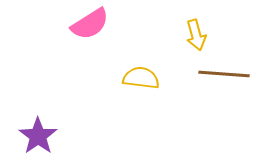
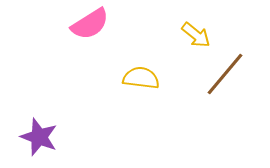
yellow arrow: rotated 36 degrees counterclockwise
brown line: moved 1 px right; rotated 54 degrees counterclockwise
purple star: moved 1 px right, 1 px down; rotated 15 degrees counterclockwise
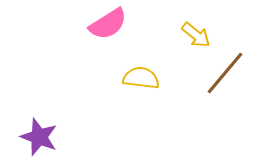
pink semicircle: moved 18 px right
brown line: moved 1 px up
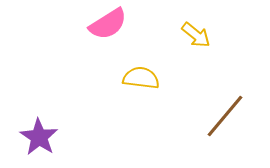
brown line: moved 43 px down
purple star: rotated 12 degrees clockwise
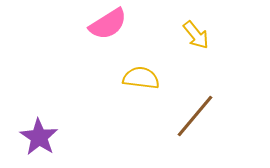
yellow arrow: rotated 12 degrees clockwise
brown line: moved 30 px left
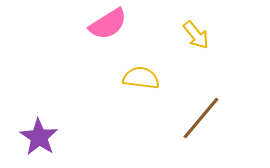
brown line: moved 6 px right, 2 px down
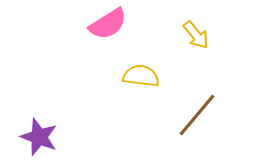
yellow semicircle: moved 2 px up
brown line: moved 4 px left, 3 px up
purple star: rotated 12 degrees counterclockwise
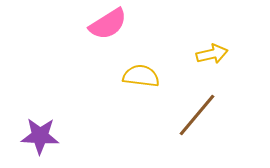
yellow arrow: moved 16 px right, 19 px down; rotated 64 degrees counterclockwise
purple star: moved 1 px right, 1 px up; rotated 18 degrees counterclockwise
